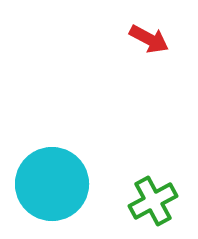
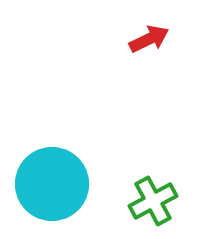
red arrow: rotated 54 degrees counterclockwise
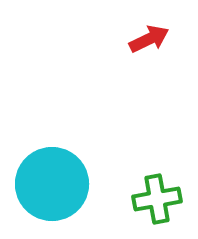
green cross: moved 4 px right, 2 px up; rotated 18 degrees clockwise
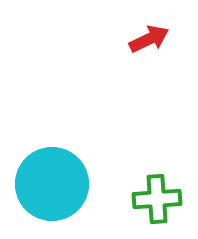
green cross: rotated 6 degrees clockwise
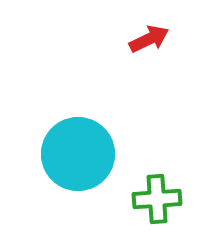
cyan circle: moved 26 px right, 30 px up
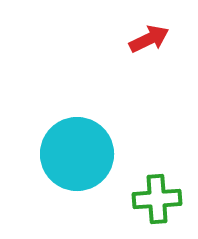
cyan circle: moved 1 px left
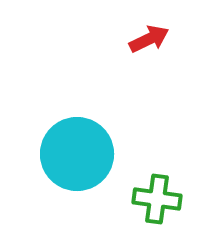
green cross: rotated 12 degrees clockwise
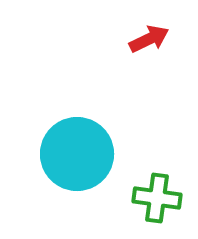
green cross: moved 1 px up
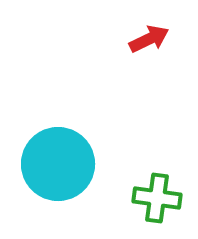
cyan circle: moved 19 px left, 10 px down
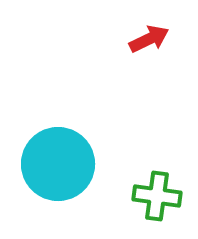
green cross: moved 2 px up
